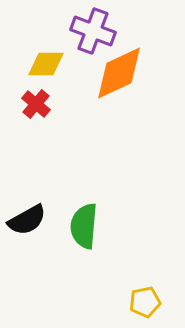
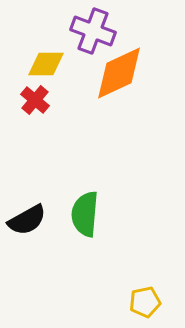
red cross: moved 1 px left, 4 px up
green semicircle: moved 1 px right, 12 px up
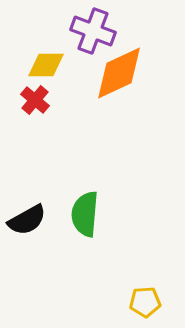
yellow diamond: moved 1 px down
yellow pentagon: rotated 8 degrees clockwise
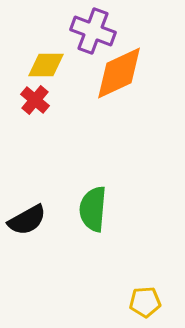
green semicircle: moved 8 px right, 5 px up
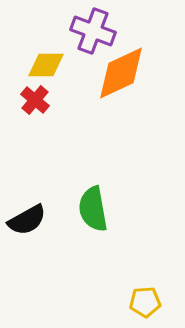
orange diamond: moved 2 px right
green semicircle: rotated 15 degrees counterclockwise
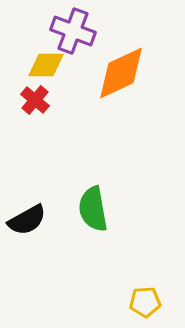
purple cross: moved 20 px left
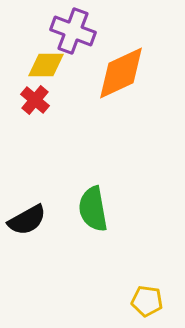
yellow pentagon: moved 2 px right, 1 px up; rotated 12 degrees clockwise
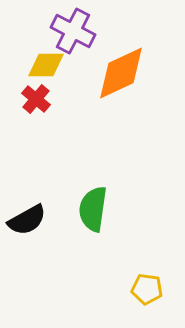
purple cross: rotated 6 degrees clockwise
red cross: moved 1 px right, 1 px up
green semicircle: rotated 18 degrees clockwise
yellow pentagon: moved 12 px up
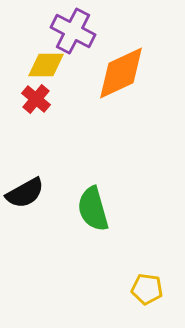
green semicircle: rotated 24 degrees counterclockwise
black semicircle: moved 2 px left, 27 px up
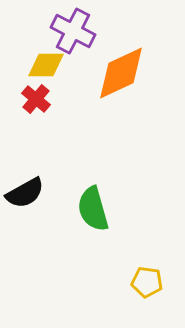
yellow pentagon: moved 7 px up
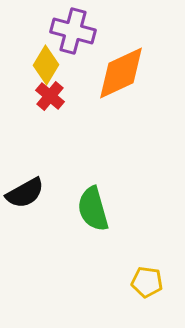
purple cross: rotated 12 degrees counterclockwise
yellow diamond: rotated 60 degrees counterclockwise
red cross: moved 14 px right, 3 px up
